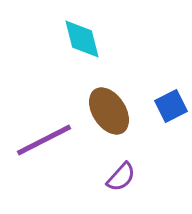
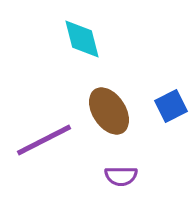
purple semicircle: moved 1 px up; rotated 48 degrees clockwise
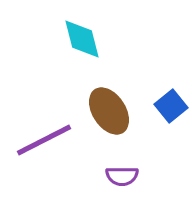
blue square: rotated 12 degrees counterclockwise
purple semicircle: moved 1 px right
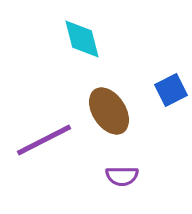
blue square: moved 16 px up; rotated 12 degrees clockwise
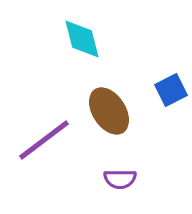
purple line: rotated 10 degrees counterclockwise
purple semicircle: moved 2 px left, 3 px down
